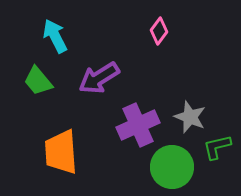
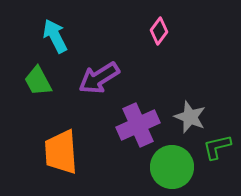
green trapezoid: rotated 12 degrees clockwise
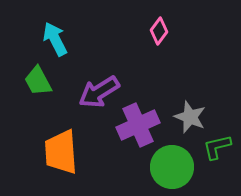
cyan arrow: moved 3 px down
purple arrow: moved 14 px down
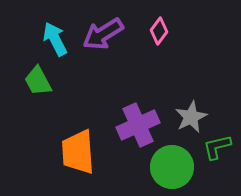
purple arrow: moved 4 px right, 58 px up
gray star: moved 1 px right; rotated 24 degrees clockwise
orange trapezoid: moved 17 px right
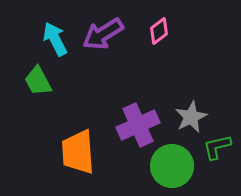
pink diamond: rotated 16 degrees clockwise
green circle: moved 1 px up
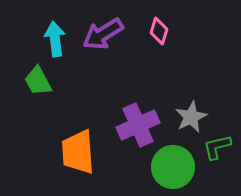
pink diamond: rotated 36 degrees counterclockwise
cyan arrow: rotated 20 degrees clockwise
green circle: moved 1 px right, 1 px down
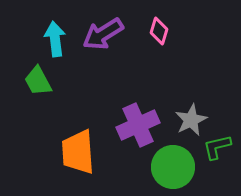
gray star: moved 3 px down
